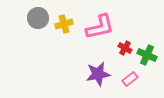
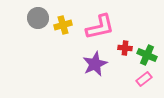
yellow cross: moved 1 px left, 1 px down
red cross: rotated 24 degrees counterclockwise
purple star: moved 3 px left, 10 px up; rotated 15 degrees counterclockwise
pink rectangle: moved 14 px right
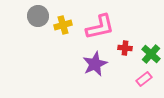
gray circle: moved 2 px up
green cross: moved 4 px right, 1 px up; rotated 18 degrees clockwise
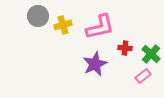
pink rectangle: moved 1 px left, 3 px up
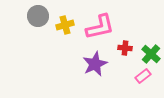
yellow cross: moved 2 px right
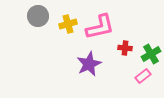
yellow cross: moved 3 px right, 1 px up
green cross: rotated 18 degrees clockwise
purple star: moved 6 px left
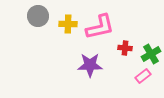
yellow cross: rotated 18 degrees clockwise
purple star: moved 1 px right, 1 px down; rotated 25 degrees clockwise
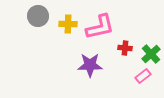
green cross: rotated 12 degrees counterclockwise
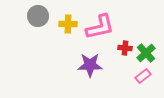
green cross: moved 5 px left, 1 px up
